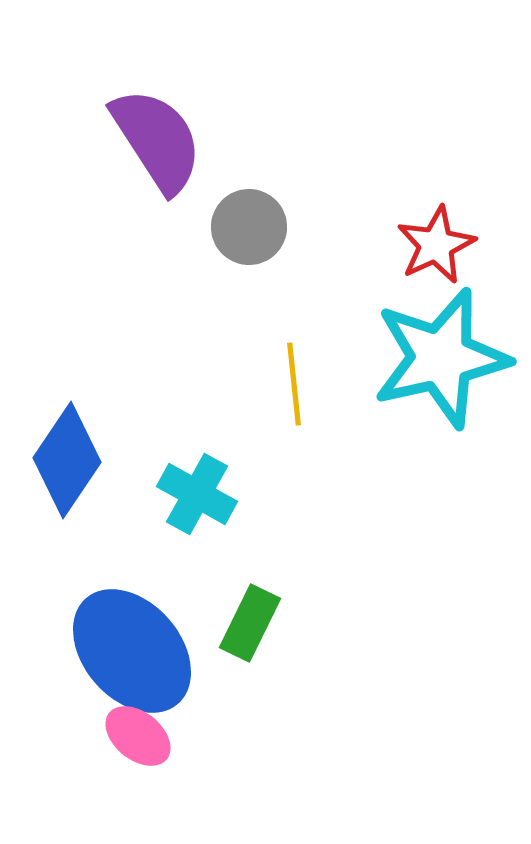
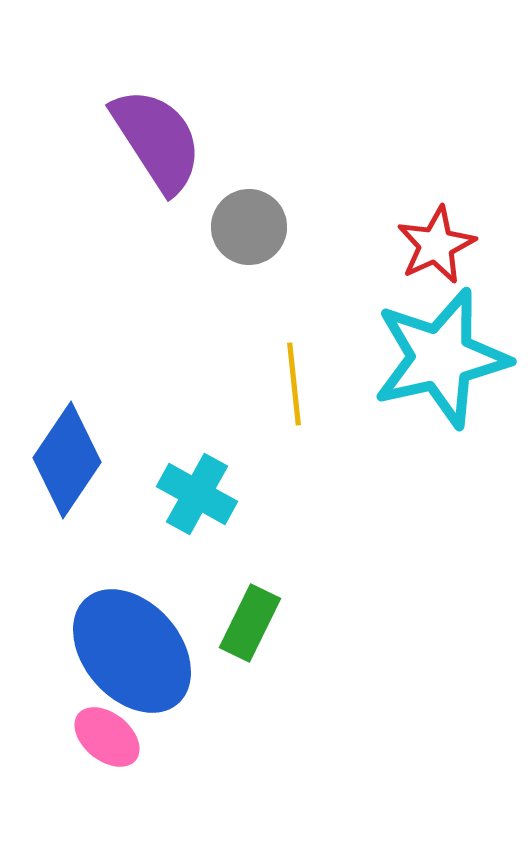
pink ellipse: moved 31 px left, 1 px down
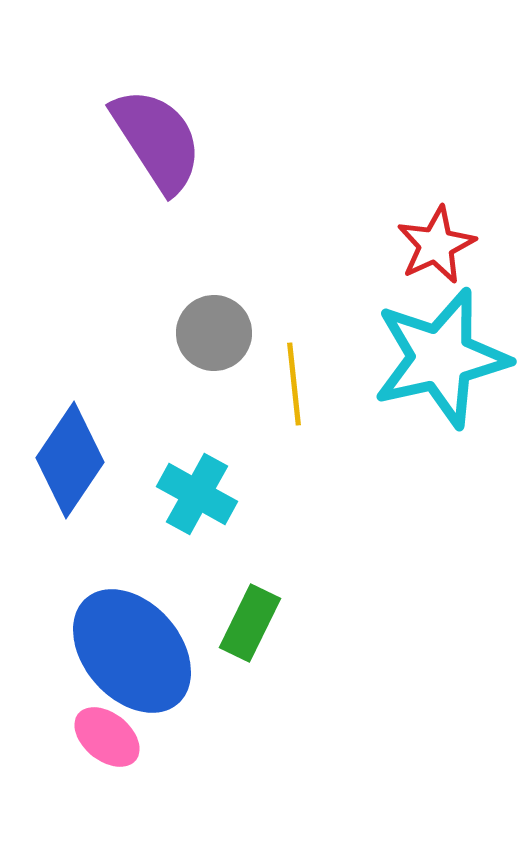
gray circle: moved 35 px left, 106 px down
blue diamond: moved 3 px right
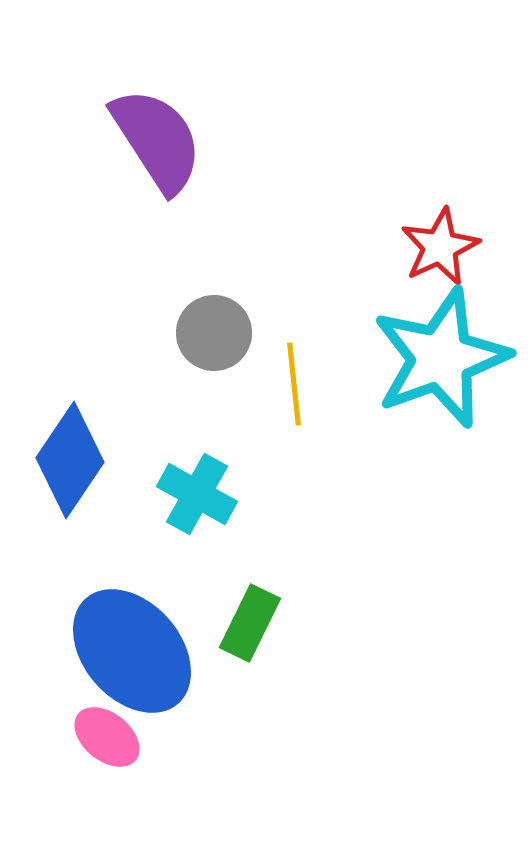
red star: moved 4 px right, 2 px down
cyan star: rotated 7 degrees counterclockwise
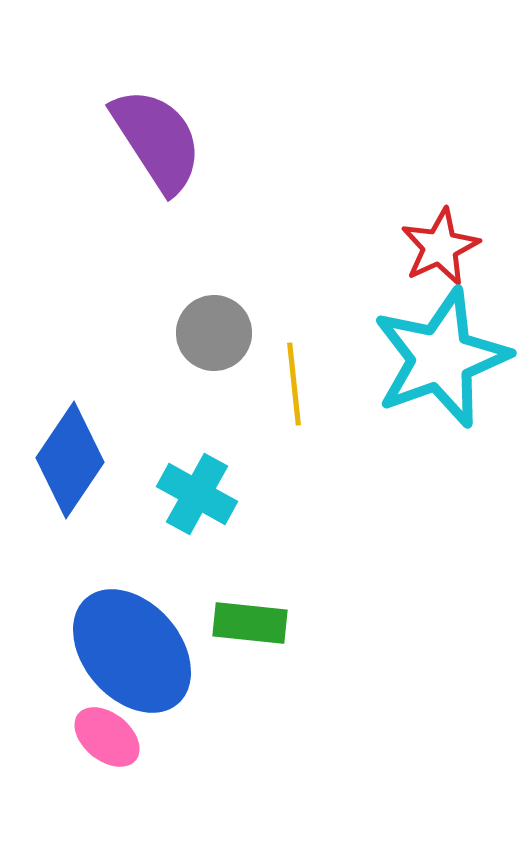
green rectangle: rotated 70 degrees clockwise
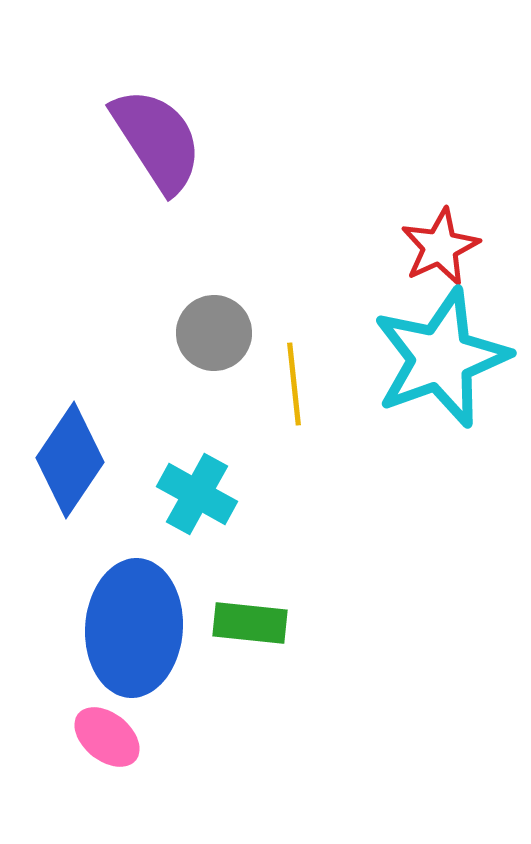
blue ellipse: moved 2 px right, 23 px up; rotated 45 degrees clockwise
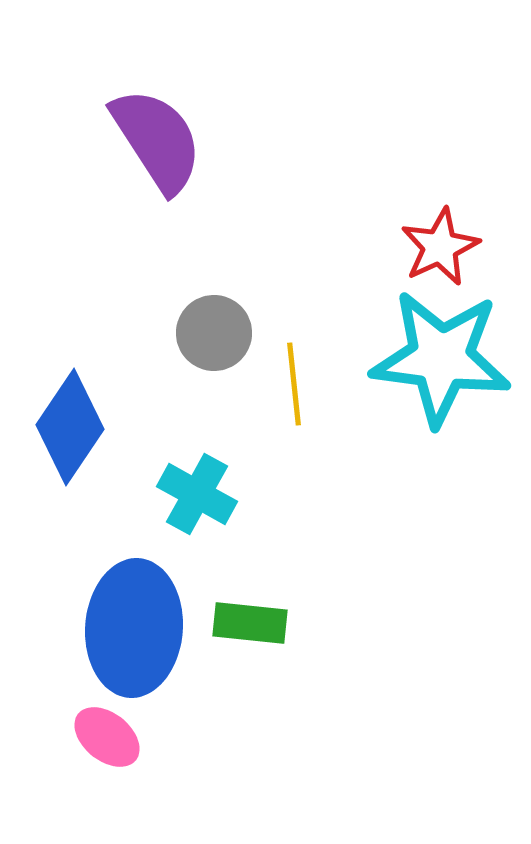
cyan star: rotated 27 degrees clockwise
blue diamond: moved 33 px up
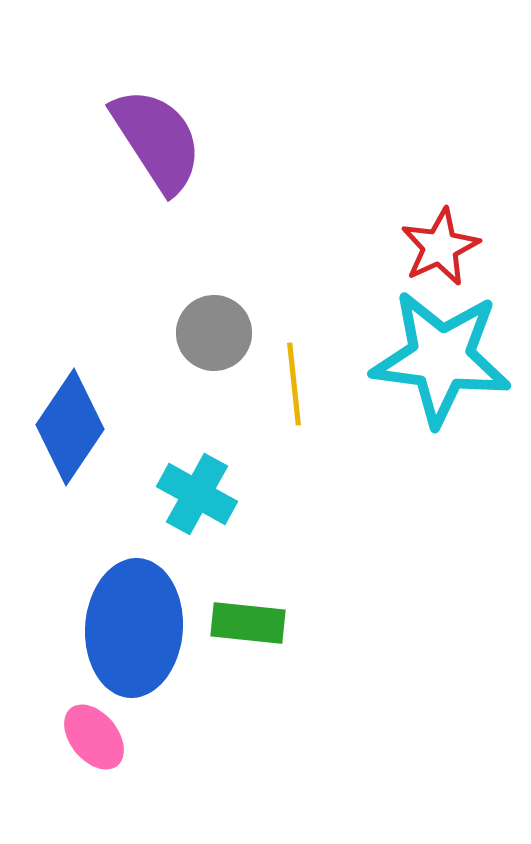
green rectangle: moved 2 px left
pink ellipse: moved 13 px left; rotated 12 degrees clockwise
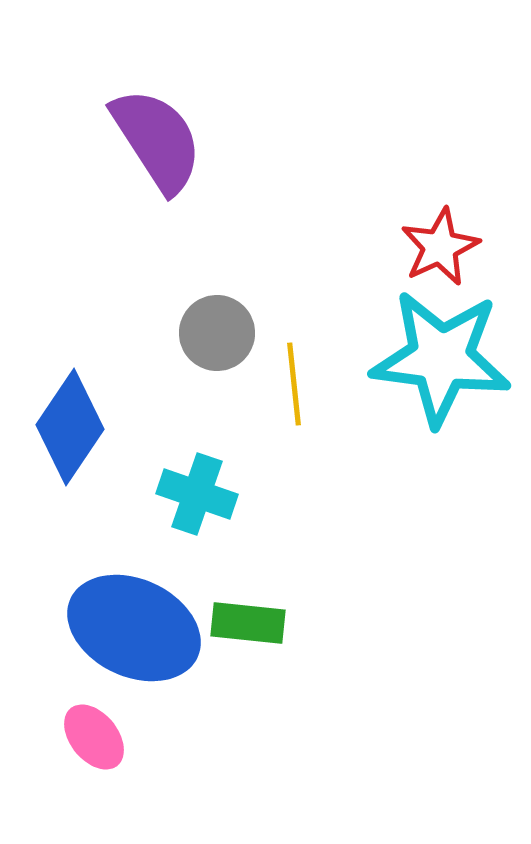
gray circle: moved 3 px right
cyan cross: rotated 10 degrees counterclockwise
blue ellipse: rotated 69 degrees counterclockwise
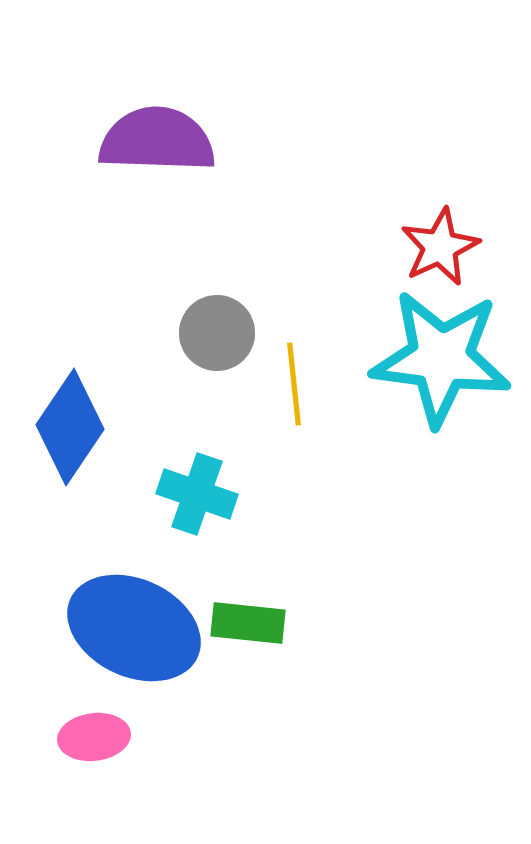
purple semicircle: rotated 55 degrees counterclockwise
pink ellipse: rotated 58 degrees counterclockwise
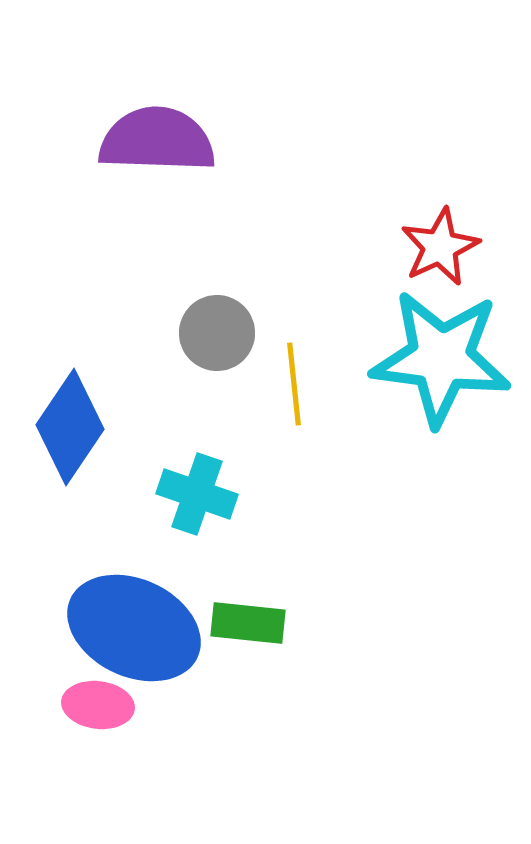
pink ellipse: moved 4 px right, 32 px up; rotated 14 degrees clockwise
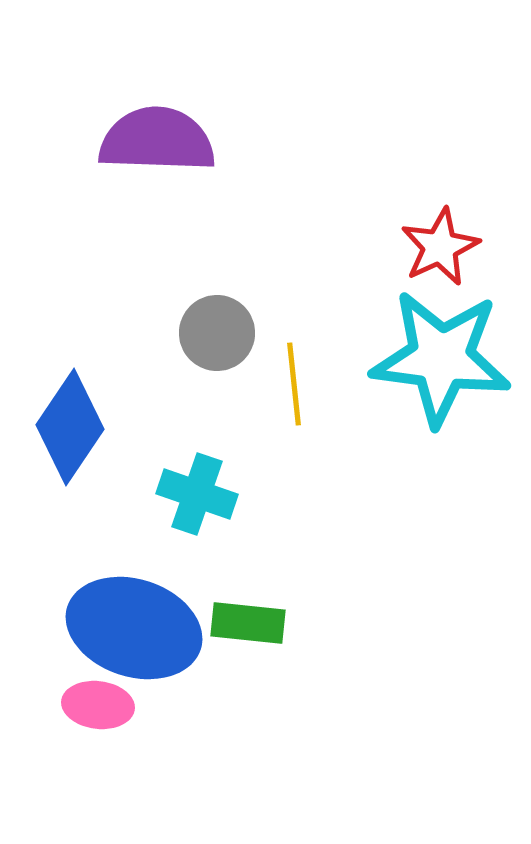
blue ellipse: rotated 7 degrees counterclockwise
